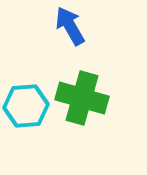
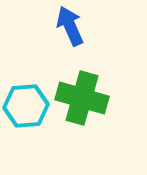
blue arrow: rotated 6 degrees clockwise
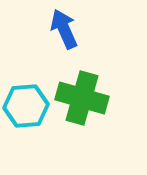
blue arrow: moved 6 px left, 3 px down
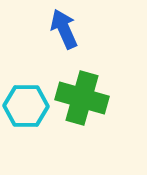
cyan hexagon: rotated 6 degrees clockwise
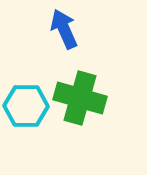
green cross: moved 2 px left
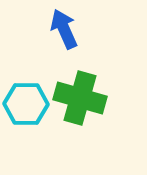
cyan hexagon: moved 2 px up
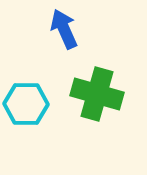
green cross: moved 17 px right, 4 px up
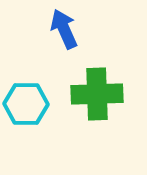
green cross: rotated 18 degrees counterclockwise
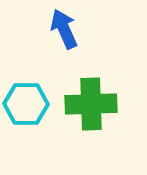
green cross: moved 6 px left, 10 px down
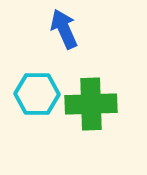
cyan hexagon: moved 11 px right, 10 px up
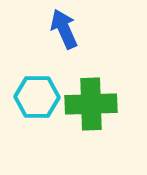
cyan hexagon: moved 3 px down
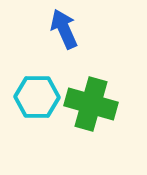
green cross: rotated 18 degrees clockwise
